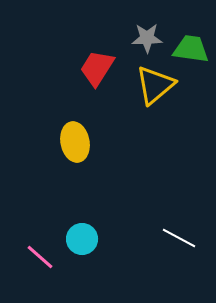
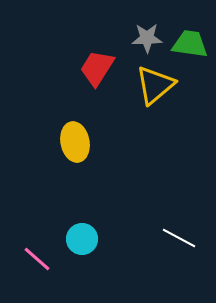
green trapezoid: moved 1 px left, 5 px up
pink line: moved 3 px left, 2 px down
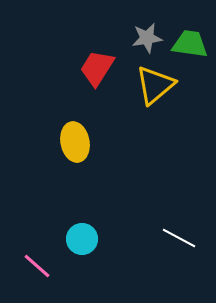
gray star: rotated 8 degrees counterclockwise
pink line: moved 7 px down
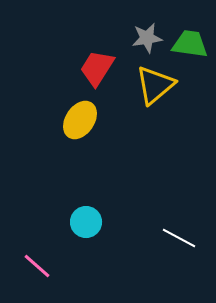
yellow ellipse: moved 5 px right, 22 px up; rotated 45 degrees clockwise
cyan circle: moved 4 px right, 17 px up
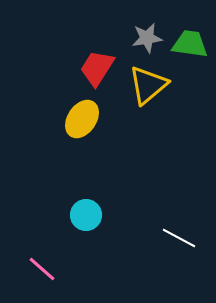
yellow triangle: moved 7 px left
yellow ellipse: moved 2 px right, 1 px up
cyan circle: moved 7 px up
pink line: moved 5 px right, 3 px down
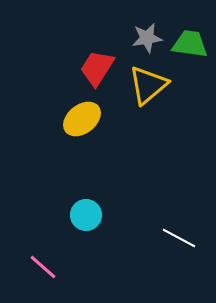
yellow ellipse: rotated 18 degrees clockwise
pink line: moved 1 px right, 2 px up
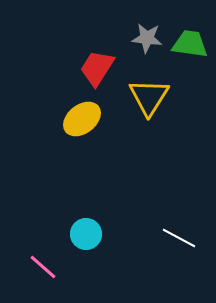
gray star: rotated 16 degrees clockwise
yellow triangle: moved 1 px right, 12 px down; rotated 18 degrees counterclockwise
cyan circle: moved 19 px down
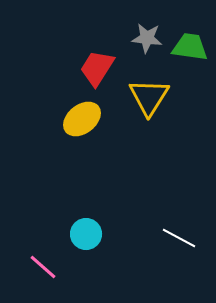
green trapezoid: moved 3 px down
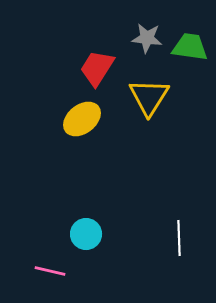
white line: rotated 60 degrees clockwise
pink line: moved 7 px right, 4 px down; rotated 28 degrees counterclockwise
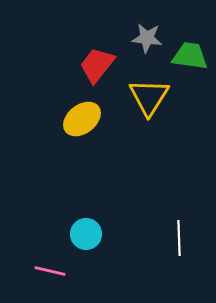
green trapezoid: moved 9 px down
red trapezoid: moved 3 px up; rotated 6 degrees clockwise
